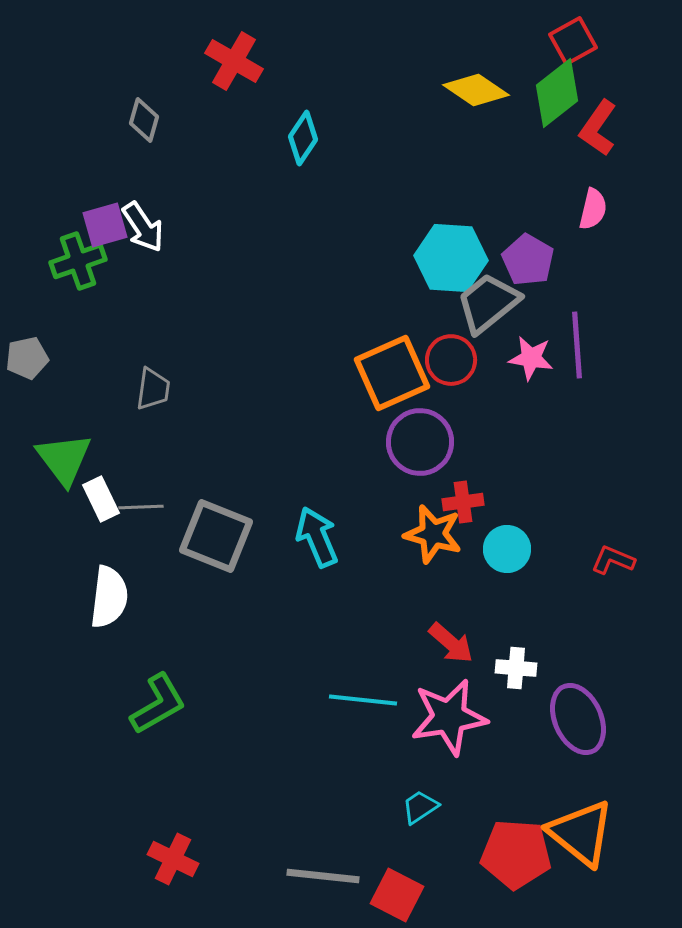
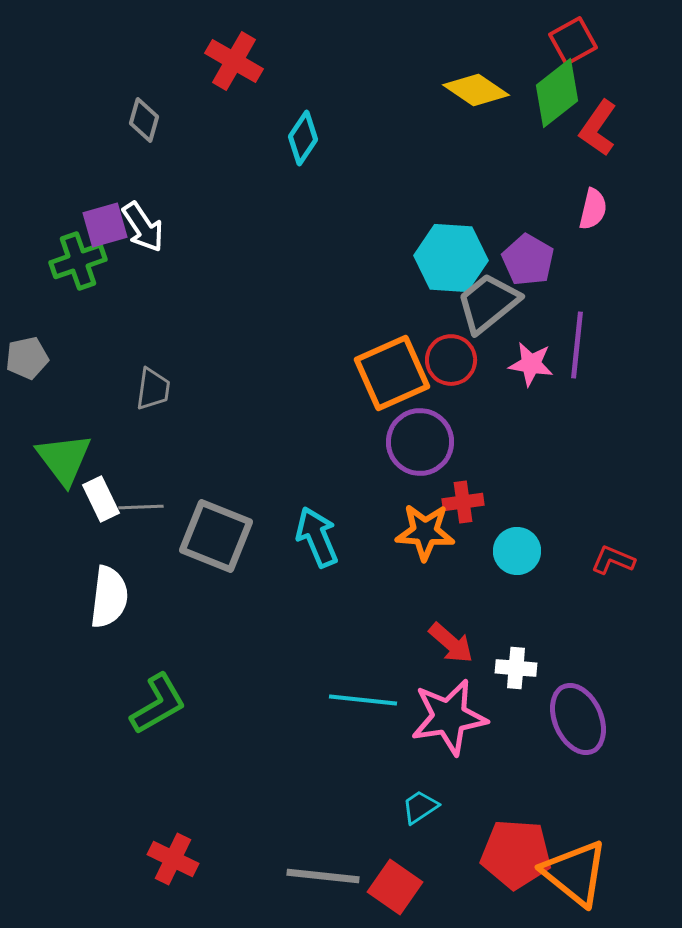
purple line at (577, 345): rotated 10 degrees clockwise
pink star at (531, 358): moved 6 px down
orange star at (433, 534): moved 8 px left, 2 px up; rotated 12 degrees counterclockwise
cyan circle at (507, 549): moved 10 px right, 2 px down
orange triangle at (581, 833): moved 6 px left, 40 px down
red square at (397, 895): moved 2 px left, 8 px up; rotated 8 degrees clockwise
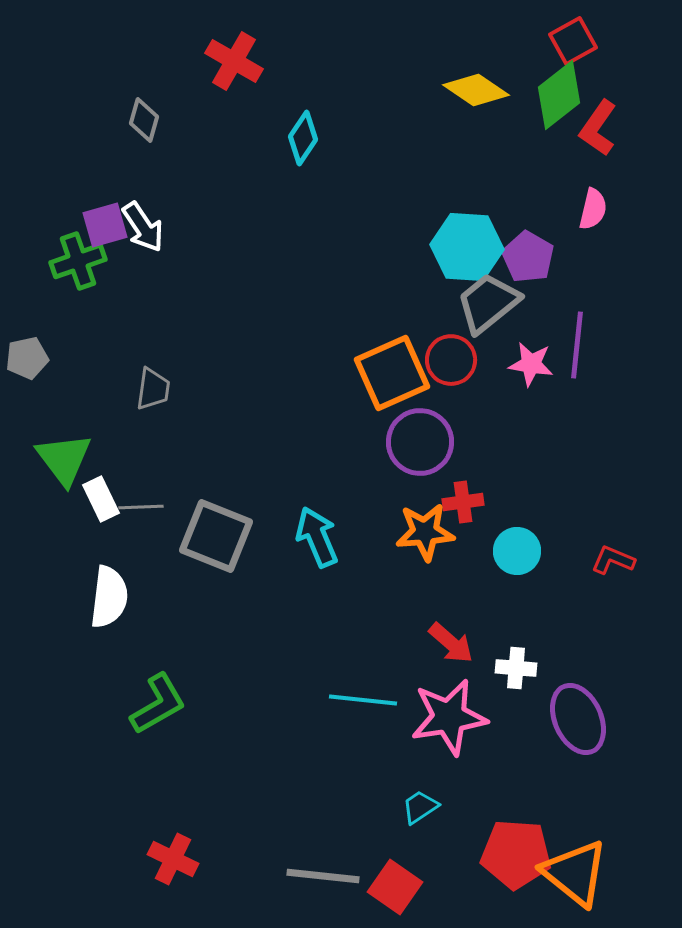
green diamond at (557, 93): moved 2 px right, 2 px down
cyan hexagon at (451, 258): moved 16 px right, 11 px up
purple pentagon at (528, 260): moved 3 px up
orange star at (425, 532): rotated 8 degrees counterclockwise
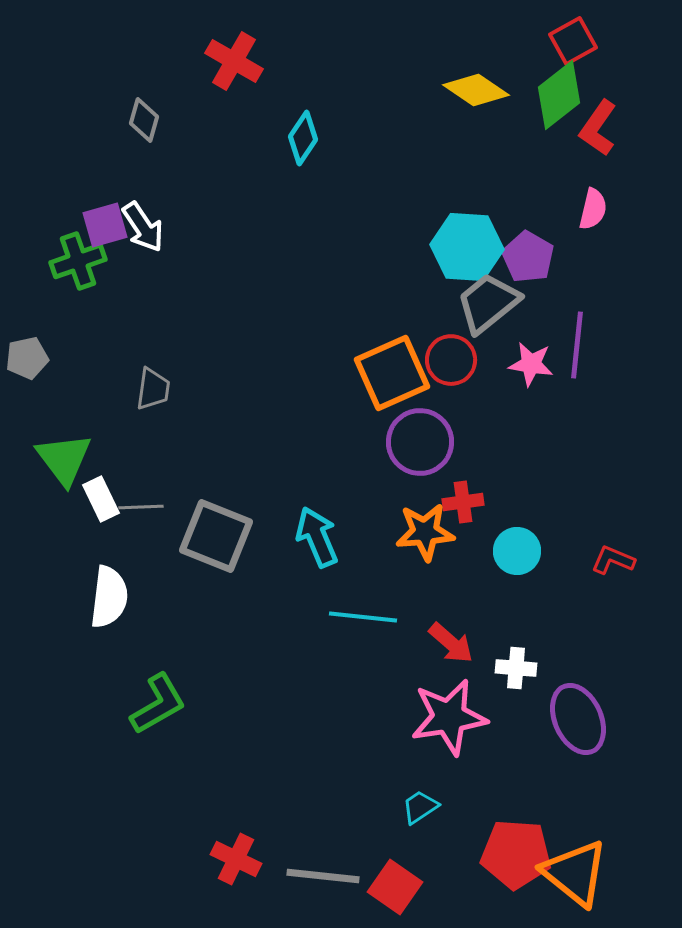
cyan line at (363, 700): moved 83 px up
red cross at (173, 859): moved 63 px right
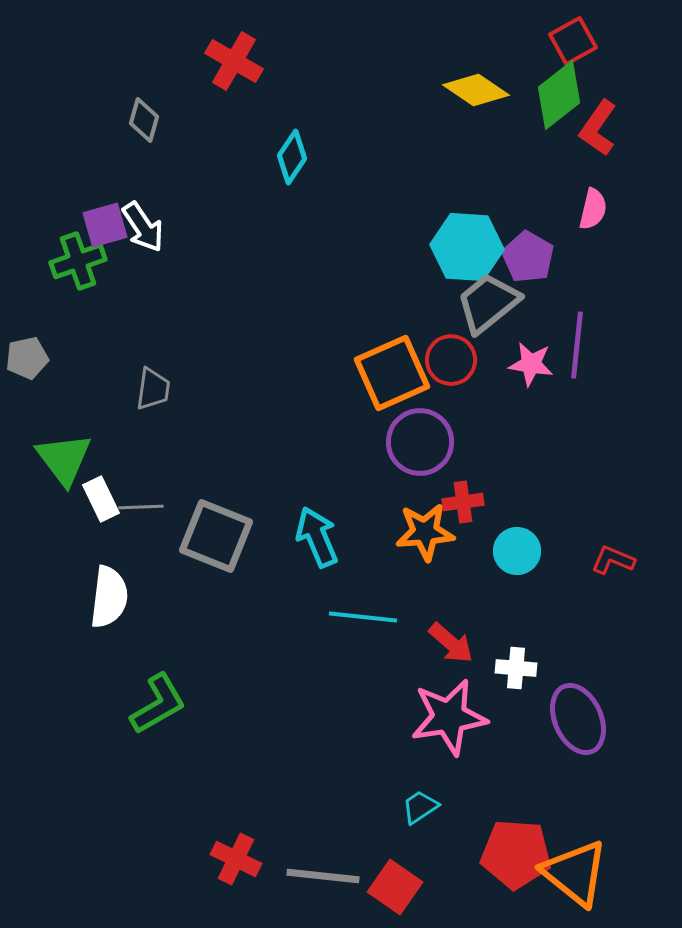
cyan diamond at (303, 138): moved 11 px left, 19 px down
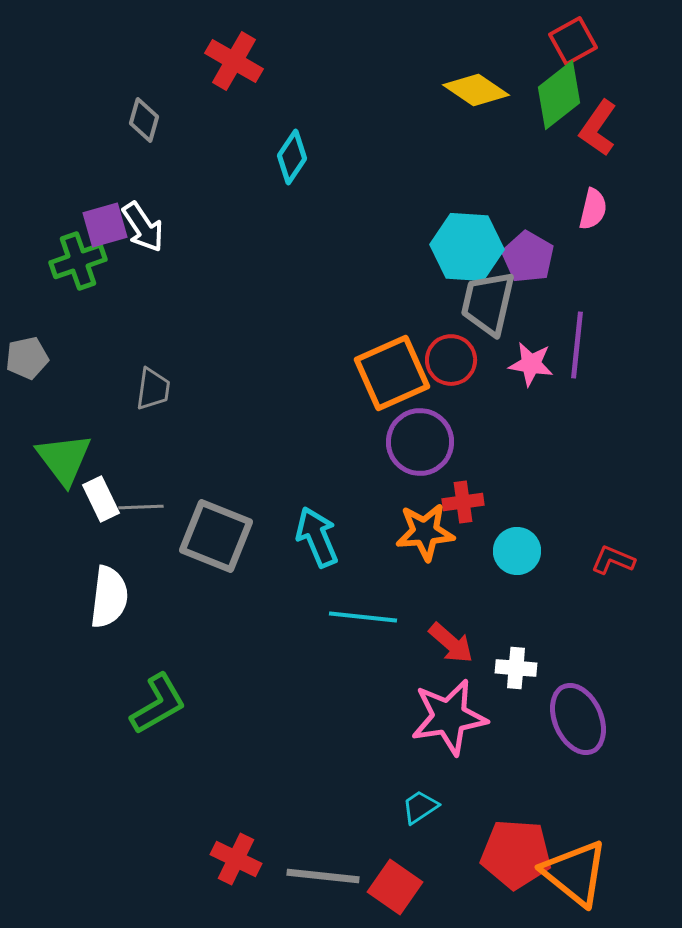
gray trapezoid at (488, 303): rotated 38 degrees counterclockwise
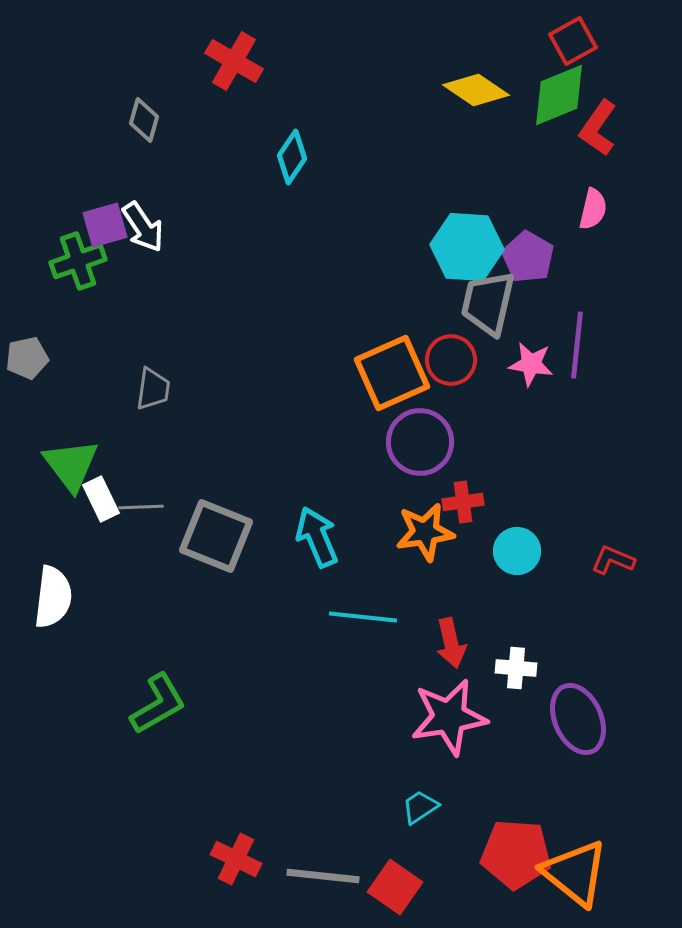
green diamond at (559, 95): rotated 16 degrees clockwise
green triangle at (64, 459): moved 7 px right, 6 px down
orange star at (425, 532): rotated 4 degrees counterclockwise
white semicircle at (109, 597): moved 56 px left
red arrow at (451, 643): rotated 36 degrees clockwise
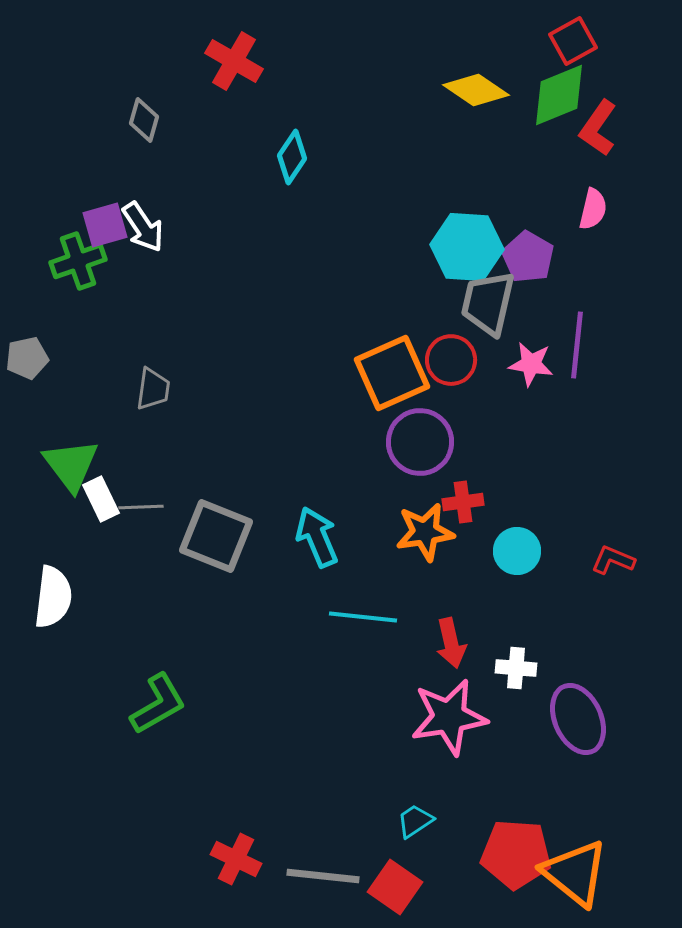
cyan trapezoid at (420, 807): moved 5 px left, 14 px down
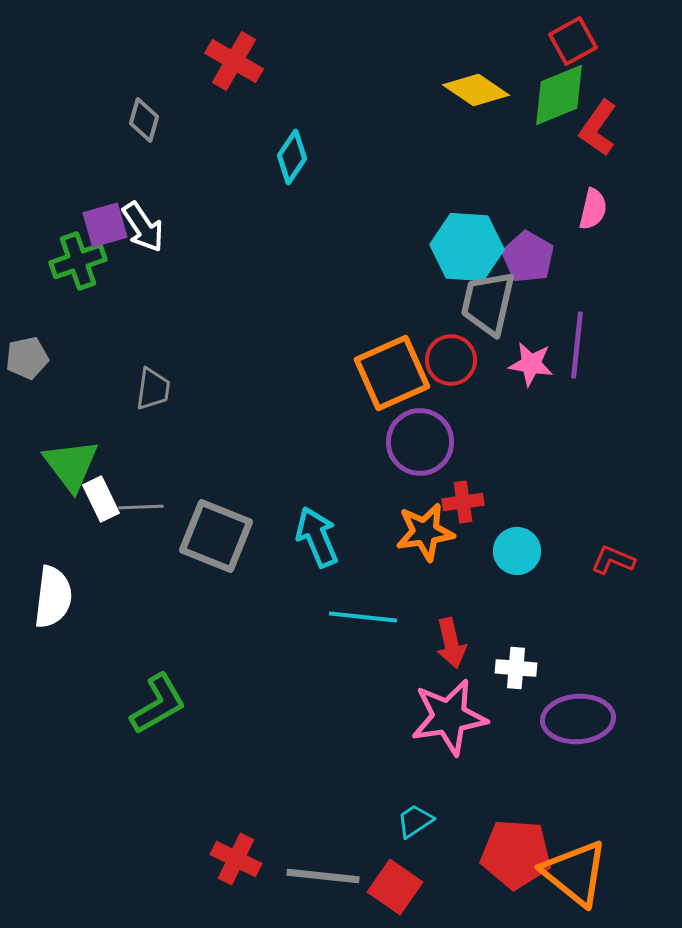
purple ellipse at (578, 719): rotated 70 degrees counterclockwise
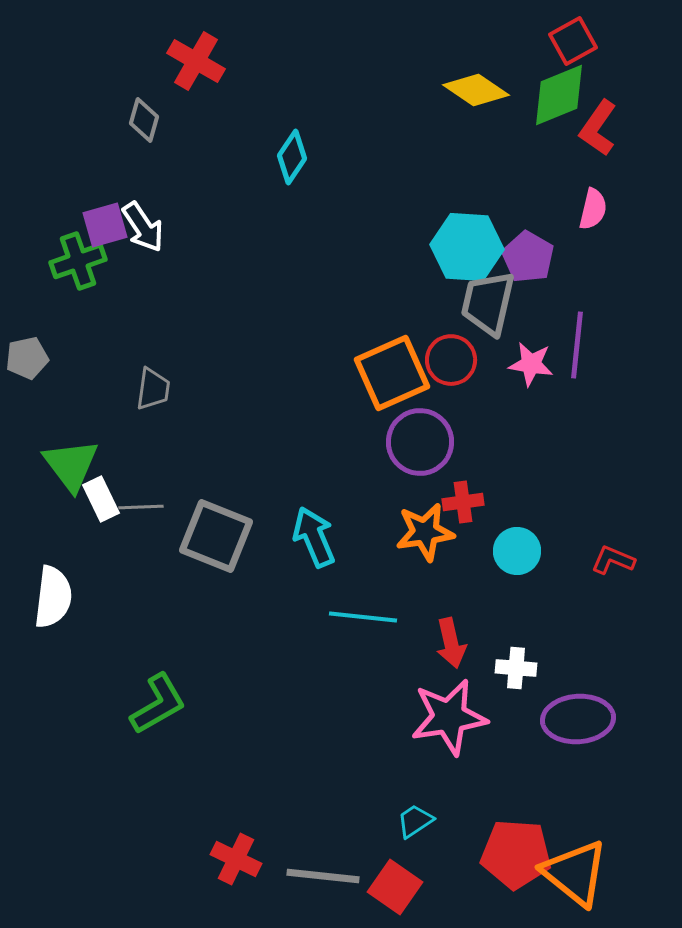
red cross at (234, 61): moved 38 px left
cyan arrow at (317, 537): moved 3 px left
